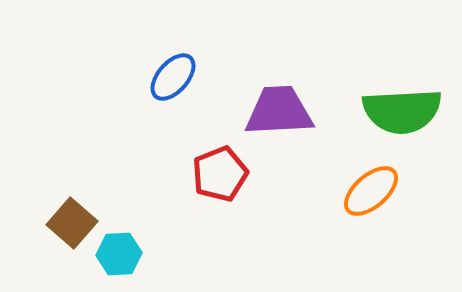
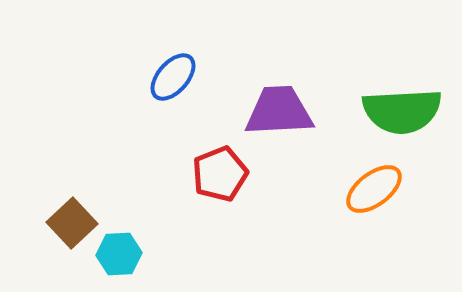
orange ellipse: moved 3 px right, 2 px up; rotated 4 degrees clockwise
brown square: rotated 6 degrees clockwise
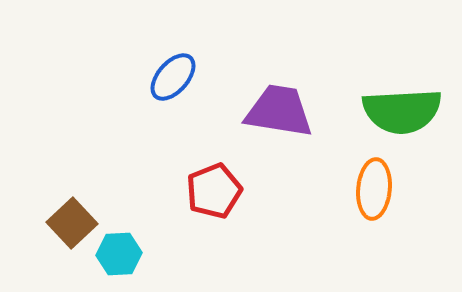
purple trapezoid: rotated 12 degrees clockwise
red pentagon: moved 6 px left, 17 px down
orange ellipse: rotated 48 degrees counterclockwise
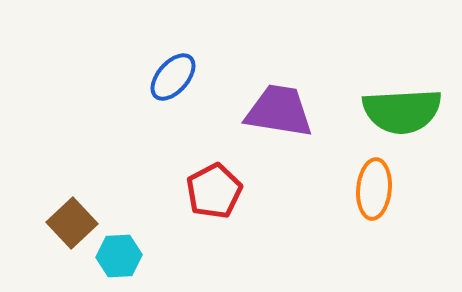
red pentagon: rotated 6 degrees counterclockwise
cyan hexagon: moved 2 px down
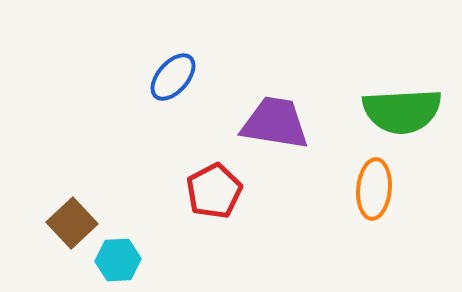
purple trapezoid: moved 4 px left, 12 px down
cyan hexagon: moved 1 px left, 4 px down
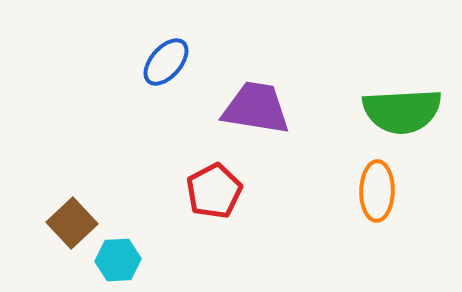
blue ellipse: moved 7 px left, 15 px up
purple trapezoid: moved 19 px left, 15 px up
orange ellipse: moved 3 px right, 2 px down; rotated 4 degrees counterclockwise
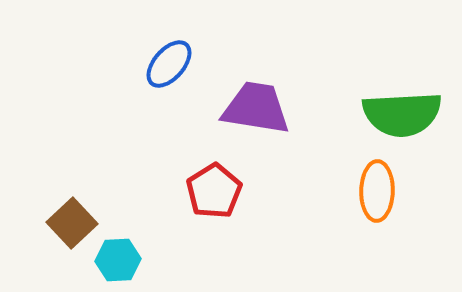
blue ellipse: moved 3 px right, 2 px down
green semicircle: moved 3 px down
red pentagon: rotated 4 degrees counterclockwise
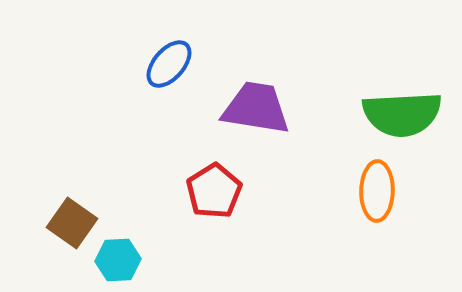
brown square: rotated 12 degrees counterclockwise
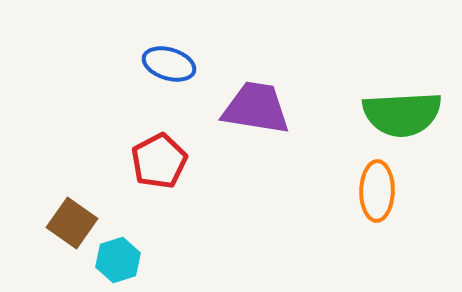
blue ellipse: rotated 66 degrees clockwise
red pentagon: moved 55 px left, 30 px up; rotated 4 degrees clockwise
cyan hexagon: rotated 15 degrees counterclockwise
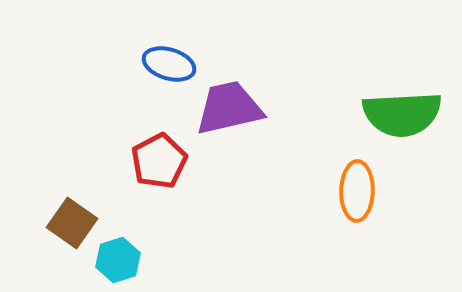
purple trapezoid: moved 27 px left; rotated 22 degrees counterclockwise
orange ellipse: moved 20 px left
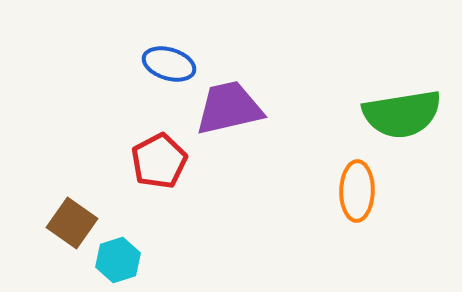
green semicircle: rotated 6 degrees counterclockwise
